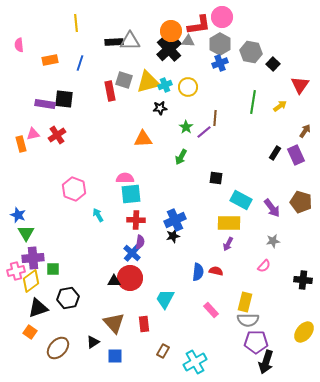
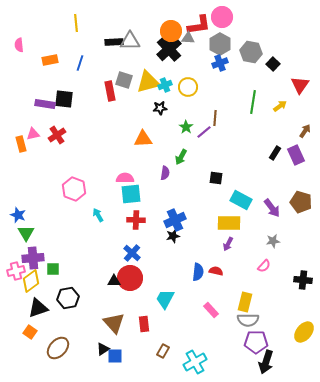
gray triangle at (188, 41): moved 3 px up
purple semicircle at (140, 242): moved 25 px right, 69 px up
black triangle at (93, 342): moved 10 px right, 7 px down
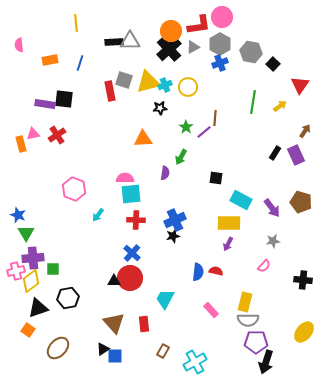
gray triangle at (188, 38): moved 5 px right, 9 px down; rotated 32 degrees counterclockwise
cyan arrow at (98, 215): rotated 112 degrees counterclockwise
orange square at (30, 332): moved 2 px left, 2 px up
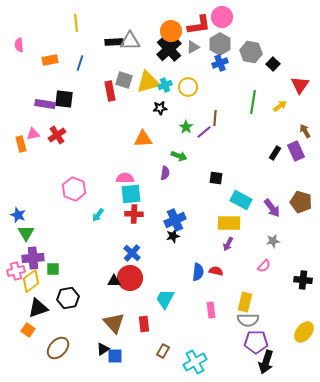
brown arrow at (305, 131): rotated 64 degrees counterclockwise
purple rectangle at (296, 155): moved 4 px up
green arrow at (181, 157): moved 2 px left, 1 px up; rotated 98 degrees counterclockwise
red cross at (136, 220): moved 2 px left, 6 px up
pink rectangle at (211, 310): rotated 35 degrees clockwise
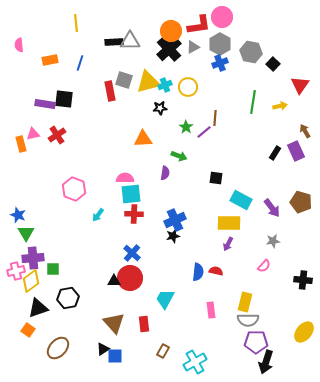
yellow arrow at (280, 106): rotated 24 degrees clockwise
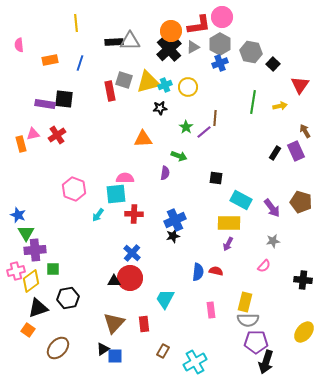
cyan square at (131, 194): moved 15 px left
purple cross at (33, 258): moved 2 px right, 8 px up
brown triangle at (114, 323): rotated 25 degrees clockwise
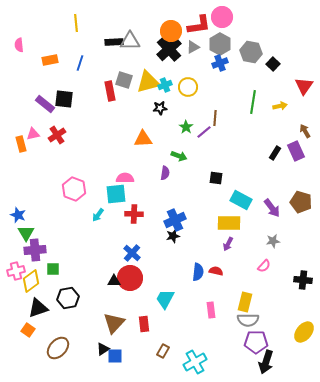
red triangle at (300, 85): moved 4 px right, 1 px down
purple rectangle at (45, 104): rotated 30 degrees clockwise
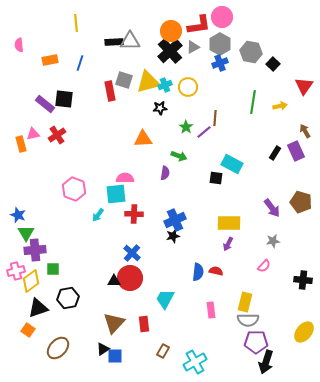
black cross at (169, 49): moved 1 px right, 2 px down
cyan rectangle at (241, 200): moved 9 px left, 36 px up
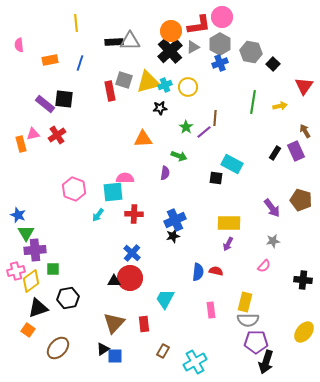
cyan square at (116, 194): moved 3 px left, 2 px up
brown pentagon at (301, 202): moved 2 px up
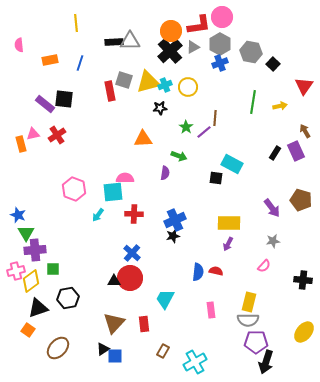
yellow rectangle at (245, 302): moved 4 px right
